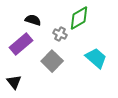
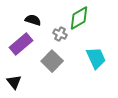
cyan trapezoid: rotated 25 degrees clockwise
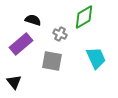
green diamond: moved 5 px right, 1 px up
gray square: rotated 35 degrees counterclockwise
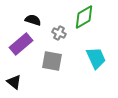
gray cross: moved 1 px left, 1 px up
black triangle: rotated 14 degrees counterclockwise
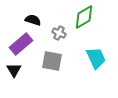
black triangle: moved 12 px up; rotated 21 degrees clockwise
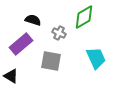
gray square: moved 1 px left
black triangle: moved 3 px left, 6 px down; rotated 28 degrees counterclockwise
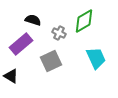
green diamond: moved 4 px down
gray square: rotated 35 degrees counterclockwise
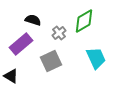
gray cross: rotated 24 degrees clockwise
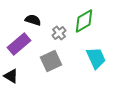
purple rectangle: moved 2 px left
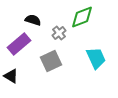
green diamond: moved 2 px left, 4 px up; rotated 10 degrees clockwise
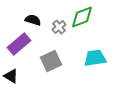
gray cross: moved 6 px up
cyan trapezoid: moved 1 px left; rotated 75 degrees counterclockwise
